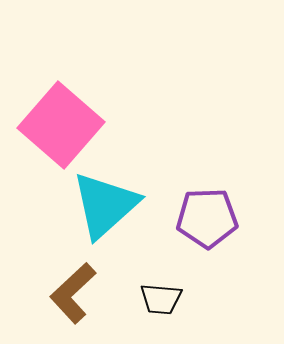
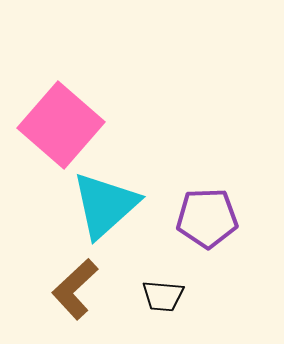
brown L-shape: moved 2 px right, 4 px up
black trapezoid: moved 2 px right, 3 px up
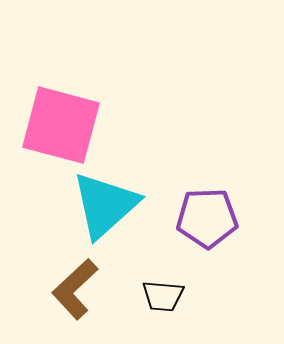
pink square: rotated 26 degrees counterclockwise
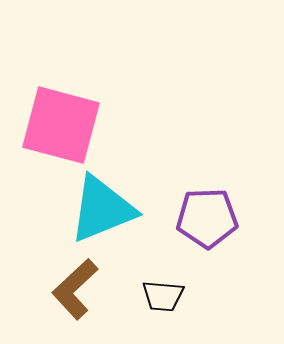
cyan triangle: moved 3 px left, 4 px down; rotated 20 degrees clockwise
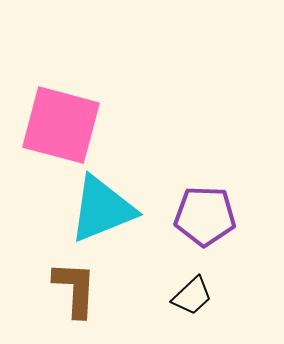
purple pentagon: moved 2 px left, 2 px up; rotated 4 degrees clockwise
brown L-shape: rotated 136 degrees clockwise
black trapezoid: moved 29 px right; rotated 48 degrees counterclockwise
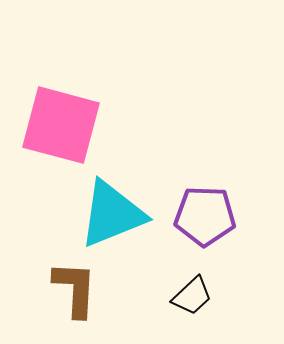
cyan triangle: moved 10 px right, 5 px down
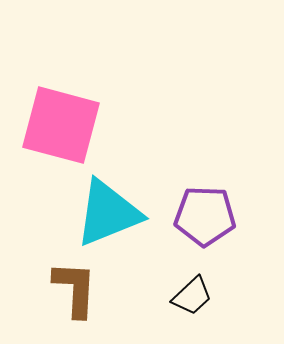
cyan triangle: moved 4 px left, 1 px up
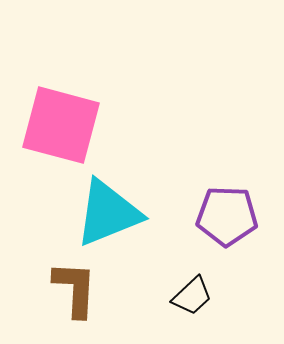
purple pentagon: moved 22 px right
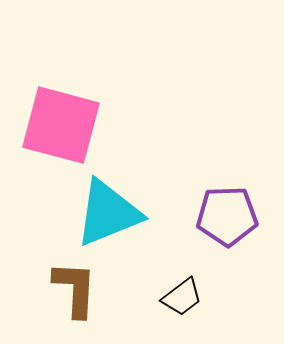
purple pentagon: rotated 4 degrees counterclockwise
black trapezoid: moved 10 px left, 1 px down; rotated 6 degrees clockwise
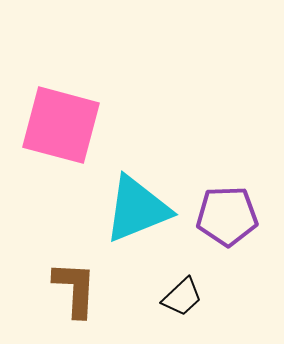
cyan triangle: moved 29 px right, 4 px up
black trapezoid: rotated 6 degrees counterclockwise
